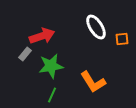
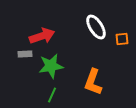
gray rectangle: rotated 48 degrees clockwise
orange L-shape: rotated 52 degrees clockwise
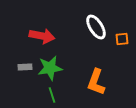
red arrow: rotated 30 degrees clockwise
gray rectangle: moved 13 px down
green star: moved 1 px left, 2 px down
orange L-shape: moved 3 px right
green line: rotated 42 degrees counterclockwise
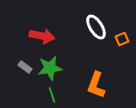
orange square: rotated 16 degrees counterclockwise
gray rectangle: rotated 40 degrees clockwise
orange L-shape: moved 3 px down
